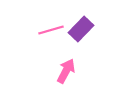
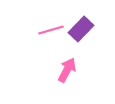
pink arrow: moved 1 px right, 1 px up
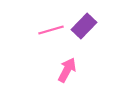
purple rectangle: moved 3 px right, 3 px up
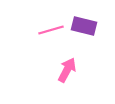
purple rectangle: rotated 60 degrees clockwise
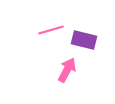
purple rectangle: moved 14 px down
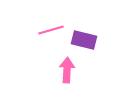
pink arrow: rotated 25 degrees counterclockwise
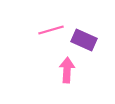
purple rectangle: rotated 10 degrees clockwise
